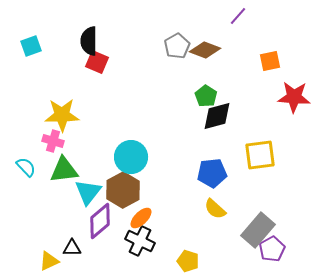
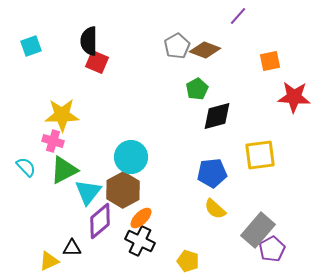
green pentagon: moved 9 px left, 7 px up; rotated 10 degrees clockwise
green triangle: rotated 20 degrees counterclockwise
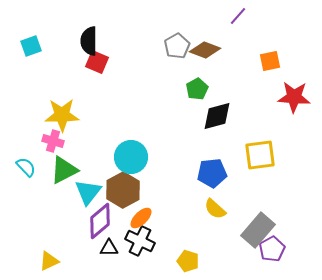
black triangle: moved 37 px right
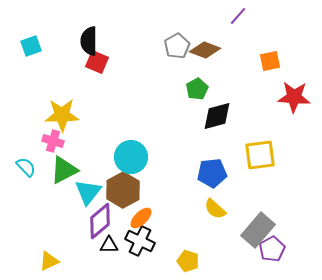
black triangle: moved 3 px up
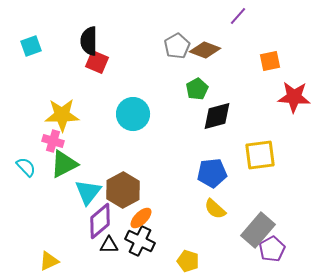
cyan circle: moved 2 px right, 43 px up
green triangle: moved 6 px up
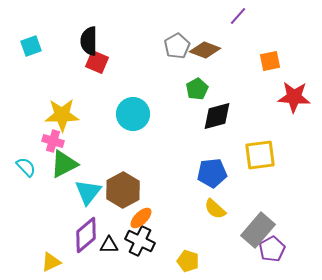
purple diamond: moved 14 px left, 14 px down
yellow triangle: moved 2 px right, 1 px down
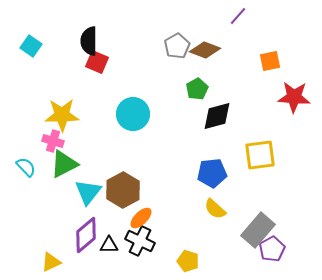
cyan square: rotated 35 degrees counterclockwise
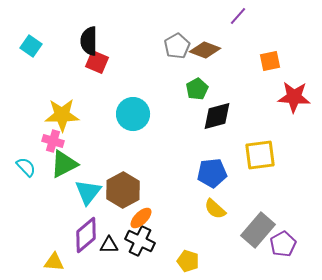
purple pentagon: moved 11 px right, 5 px up
yellow triangle: moved 3 px right; rotated 30 degrees clockwise
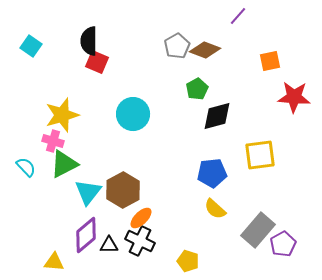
yellow star: rotated 16 degrees counterclockwise
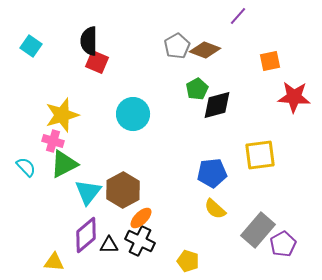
black diamond: moved 11 px up
